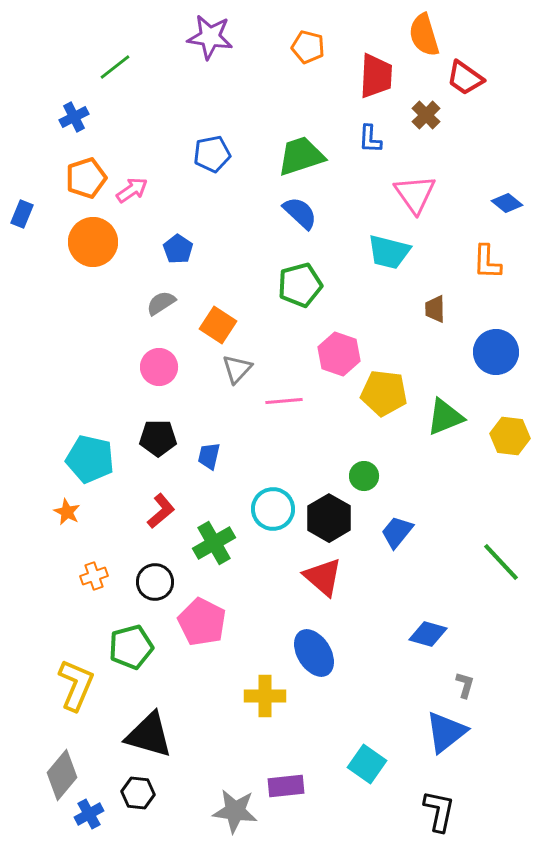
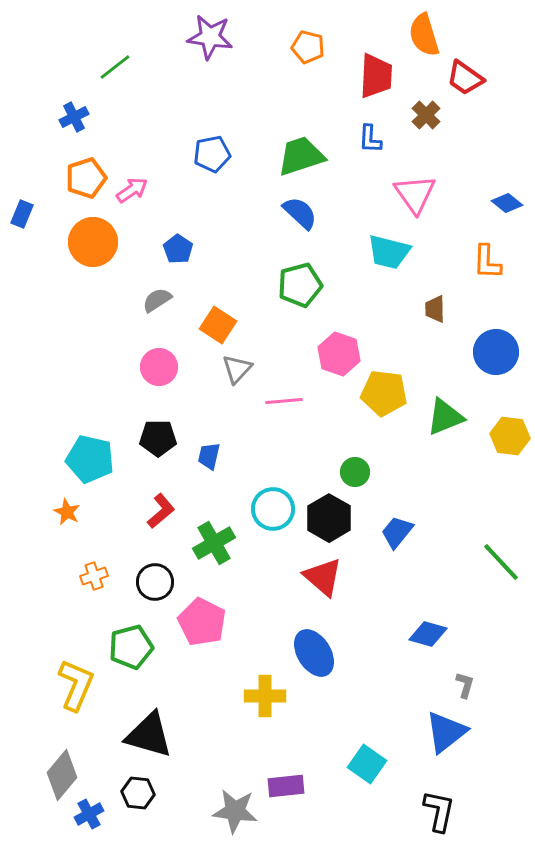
gray semicircle at (161, 303): moved 4 px left, 3 px up
green circle at (364, 476): moved 9 px left, 4 px up
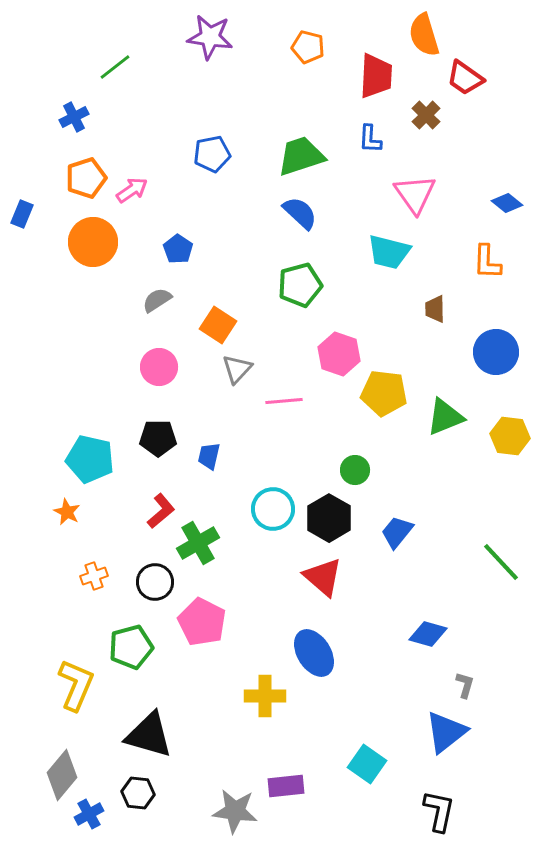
green circle at (355, 472): moved 2 px up
green cross at (214, 543): moved 16 px left
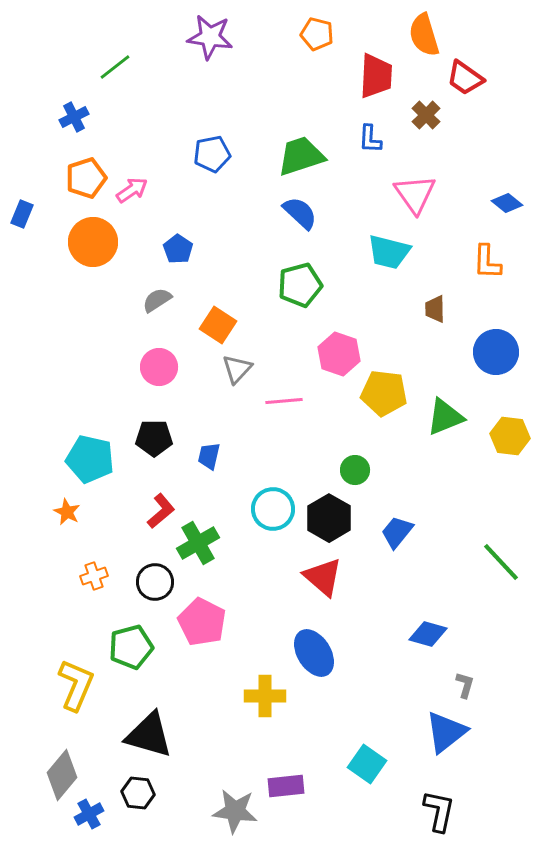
orange pentagon at (308, 47): moved 9 px right, 13 px up
black pentagon at (158, 438): moved 4 px left
